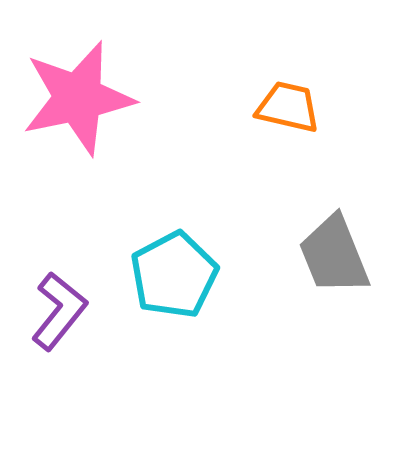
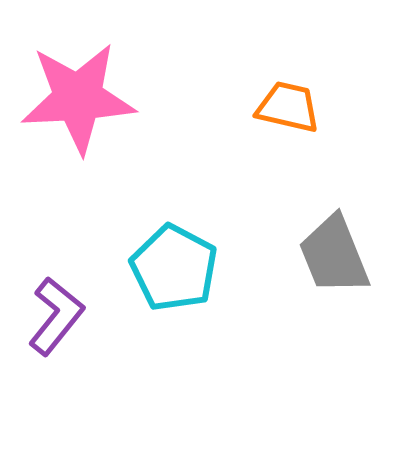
pink star: rotated 9 degrees clockwise
cyan pentagon: moved 7 px up; rotated 16 degrees counterclockwise
purple L-shape: moved 3 px left, 5 px down
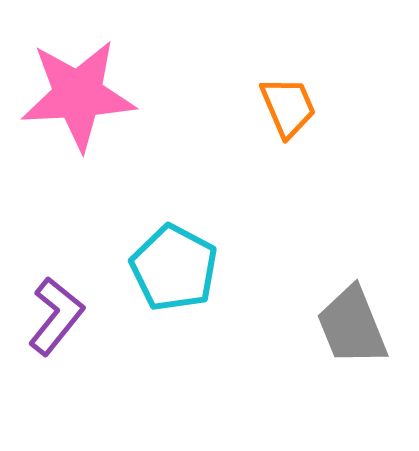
pink star: moved 3 px up
orange trapezoid: rotated 54 degrees clockwise
gray trapezoid: moved 18 px right, 71 px down
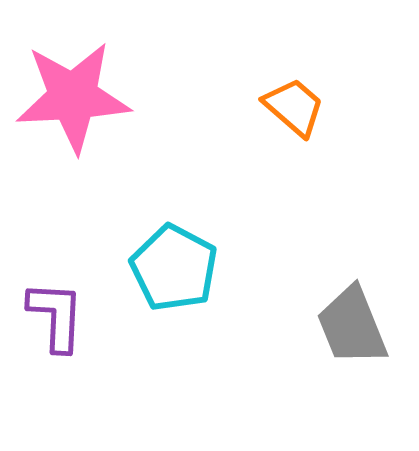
pink star: moved 5 px left, 2 px down
orange trapezoid: moved 6 px right; rotated 26 degrees counterclockwise
purple L-shape: rotated 36 degrees counterclockwise
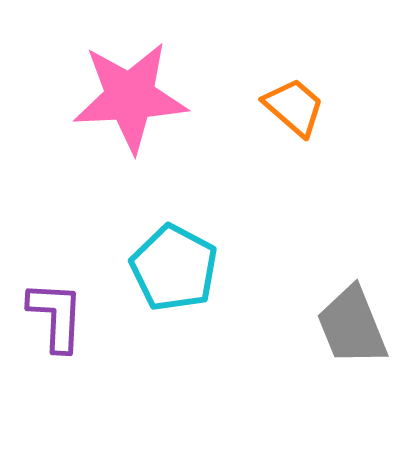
pink star: moved 57 px right
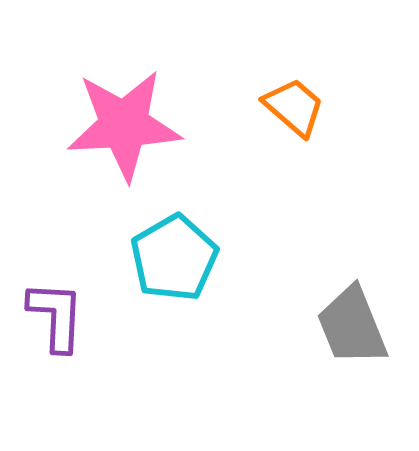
pink star: moved 6 px left, 28 px down
cyan pentagon: moved 10 px up; rotated 14 degrees clockwise
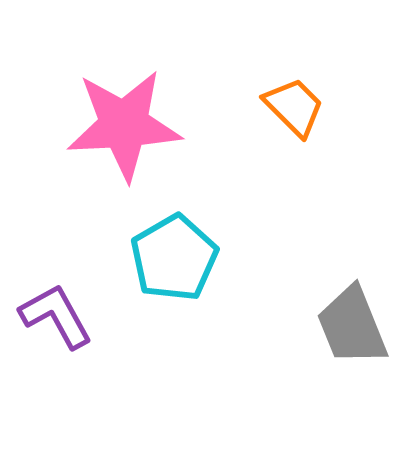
orange trapezoid: rotated 4 degrees clockwise
purple L-shape: rotated 32 degrees counterclockwise
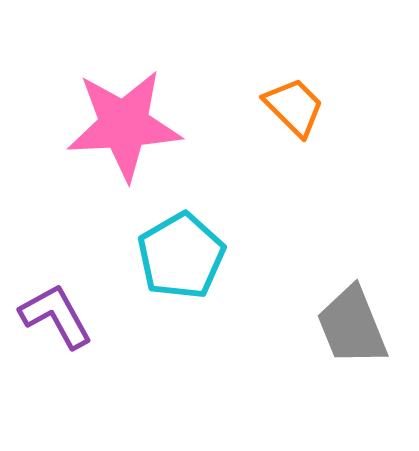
cyan pentagon: moved 7 px right, 2 px up
